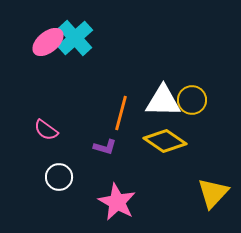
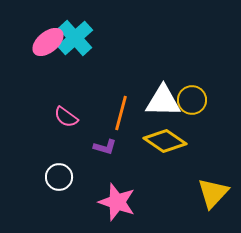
pink semicircle: moved 20 px right, 13 px up
pink star: rotated 9 degrees counterclockwise
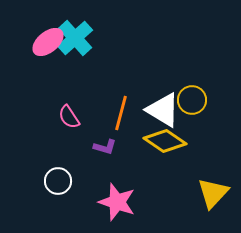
white triangle: moved 9 px down; rotated 30 degrees clockwise
pink semicircle: moved 3 px right; rotated 20 degrees clockwise
white circle: moved 1 px left, 4 px down
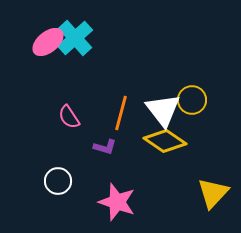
white triangle: rotated 21 degrees clockwise
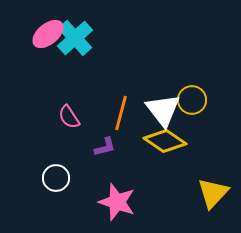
pink ellipse: moved 8 px up
purple L-shape: rotated 30 degrees counterclockwise
white circle: moved 2 px left, 3 px up
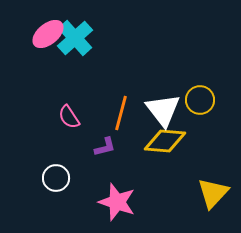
yellow circle: moved 8 px right
yellow diamond: rotated 30 degrees counterclockwise
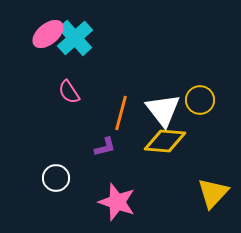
pink semicircle: moved 25 px up
